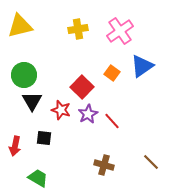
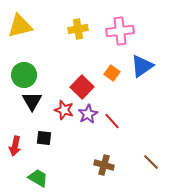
pink cross: rotated 28 degrees clockwise
red star: moved 3 px right
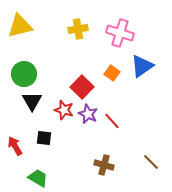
pink cross: moved 2 px down; rotated 24 degrees clockwise
green circle: moved 1 px up
purple star: rotated 18 degrees counterclockwise
red arrow: rotated 138 degrees clockwise
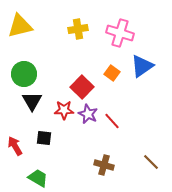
red star: rotated 18 degrees counterclockwise
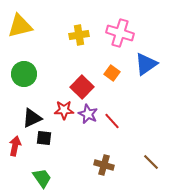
yellow cross: moved 1 px right, 6 px down
blue triangle: moved 4 px right, 2 px up
black triangle: moved 17 px down; rotated 35 degrees clockwise
red arrow: rotated 42 degrees clockwise
green trapezoid: moved 4 px right; rotated 25 degrees clockwise
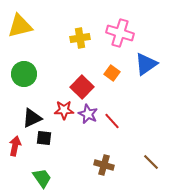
yellow cross: moved 1 px right, 3 px down
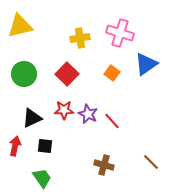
red square: moved 15 px left, 13 px up
black square: moved 1 px right, 8 px down
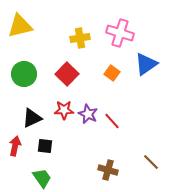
brown cross: moved 4 px right, 5 px down
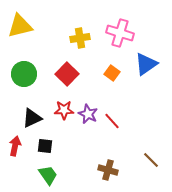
brown line: moved 2 px up
green trapezoid: moved 6 px right, 3 px up
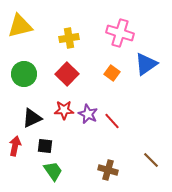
yellow cross: moved 11 px left
green trapezoid: moved 5 px right, 4 px up
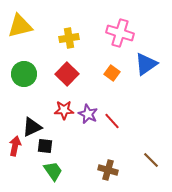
black triangle: moved 9 px down
